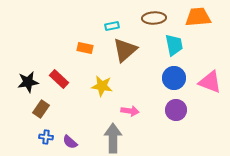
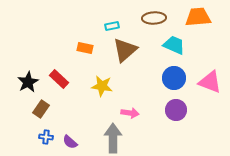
cyan trapezoid: rotated 55 degrees counterclockwise
black star: rotated 20 degrees counterclockwise
pink arrow: moved 2 px down
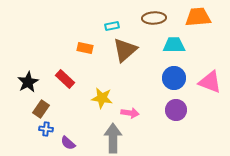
cyan trapezoid: rotated 25 degrees counterclockwise
red rectangle: moved 6 px right
yellow star: moved 12 px down
blue cross: moved 8 px up
purple semicircle: moved 2 px left, 1 px down
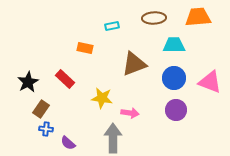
brown triangle: moved 9 px right, 14 px down; rotated 20 degrees clockwise
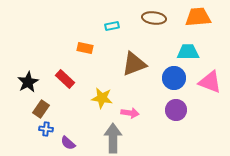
brown ellipse: rotated 10 degrees clockwise
cyan trapezoid: moved 14 px right, 7 px down
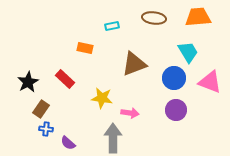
cyan trapezoid: rotated 60 degrees clockwise
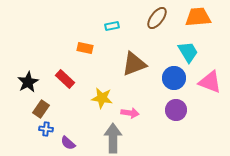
brown ellipse: moved 3 px right; rotated 60 degrees counterclockwise
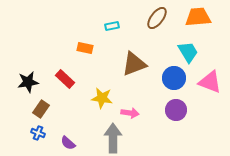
black star: rotated 20 degrees clockwise
blue cross: moved 8 px left, 4 px down; rotated 16 degrees clockwise
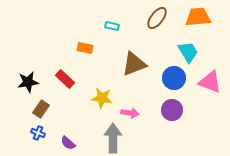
cyan rectangle: rotated 24 degrees clockwise
purple circle: moved 4 px left
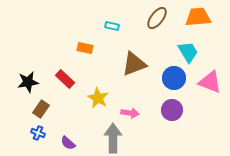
yellow star: moved 4 px left; rotated 20 degrees clockwise
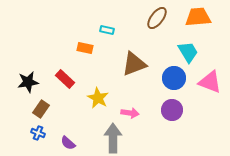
cyan rectangle: moved 5 px left, 4 px down
